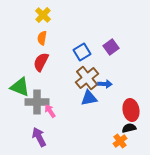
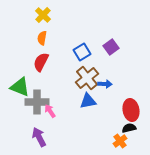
blue triangle: moved 1 px left, 3 px down
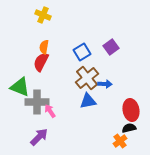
yellow cross: rotated 21 degrees counterclockwise
orange semicircle: moved 2 px right, 9 px down
purple arrow: rotated 72 degrees clockwise
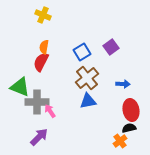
blue arrow: moved 18 px right
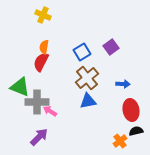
pink arrow: rotated 24 degrees counterclockwise
black semicircle: moved 7 px right, 3 px down
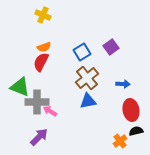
orange semicircle: rotated 120 degrees counterclockwise
